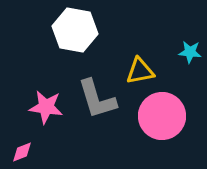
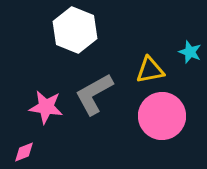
white hexagon: rotated 12 degrees clockwise
cyan star: rotated 15 degrees clockwise
yellow triangle: moved 10 px right, 1 px up
gray L-shape: moved 3 px left, 5 px up; rotated 78 degrees clockwise
pink diamond: moved 2 px right
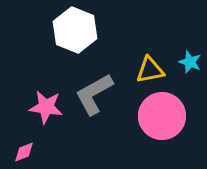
cyan star: moved 10 px down
